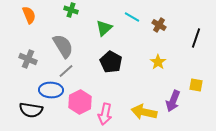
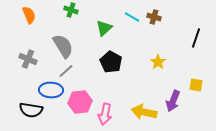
brown cross: moved 5 px left, 8 px up; rotated 16 degrees counterclockwise
pink hexagon: rotated 20 degrees clockwise
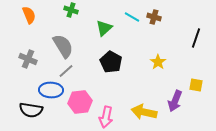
purple arrow: moved 2 px right
pink arrow: moved 1 px right, 3 px down
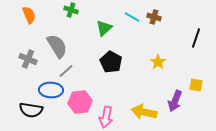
gray semicircle: moved 6 px left
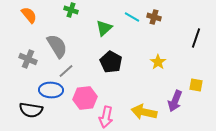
orange semicircle: rotated 18 degrees counterclockwise
pink hexagon: moved 5 px right, 4 px up
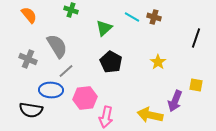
yellow arrow: moved 6 px right, 3 px down
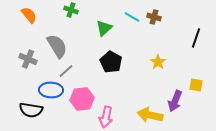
pink hexagon: moved 3 px left, 1 px down
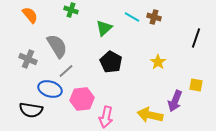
orange semicircle: moved 1 px right
blue ellipse: moved 1 px left, 1 px up; rotated 15 degrees clockwise
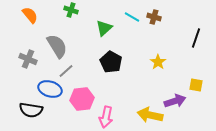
purple arrow: rotated 130 degrees counterclockwise
